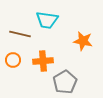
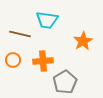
orange star: rotated 30 degrees clockwise
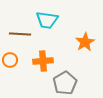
brown line: rotated 10 degrees counterclockwise
orange star: moved 2 px right, 1 px down
orange circle: moved 3 px left
gray pentagon: moved 1 px down
